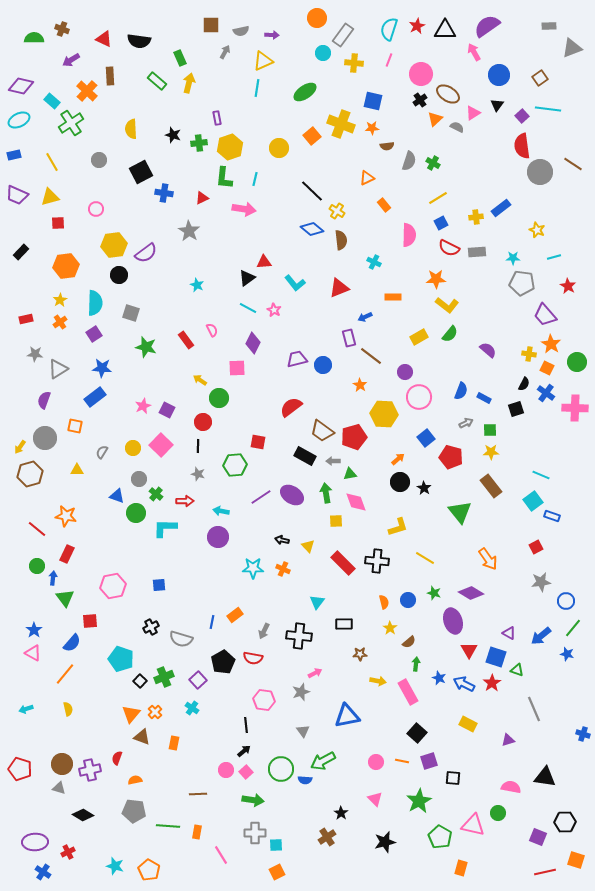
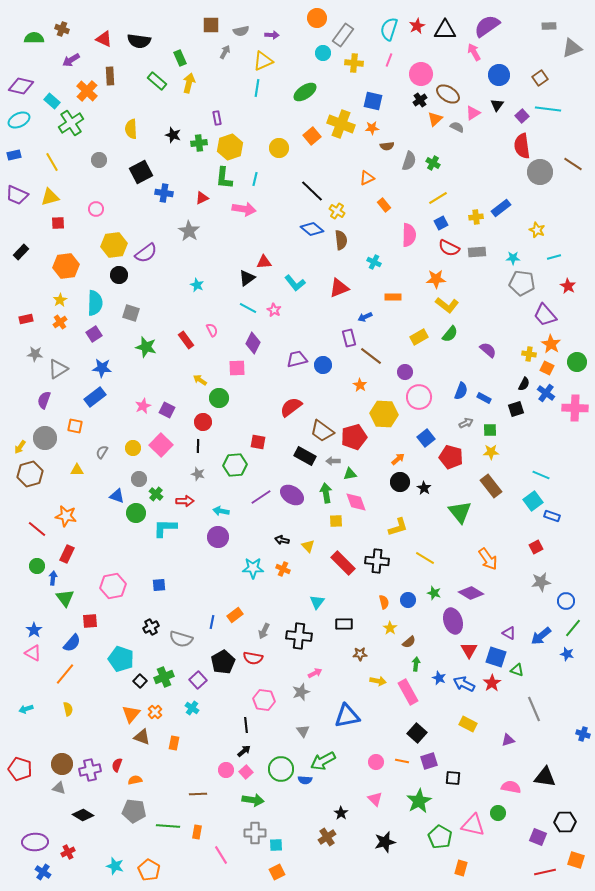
red semicircle at (117, 758): moved 7 px down
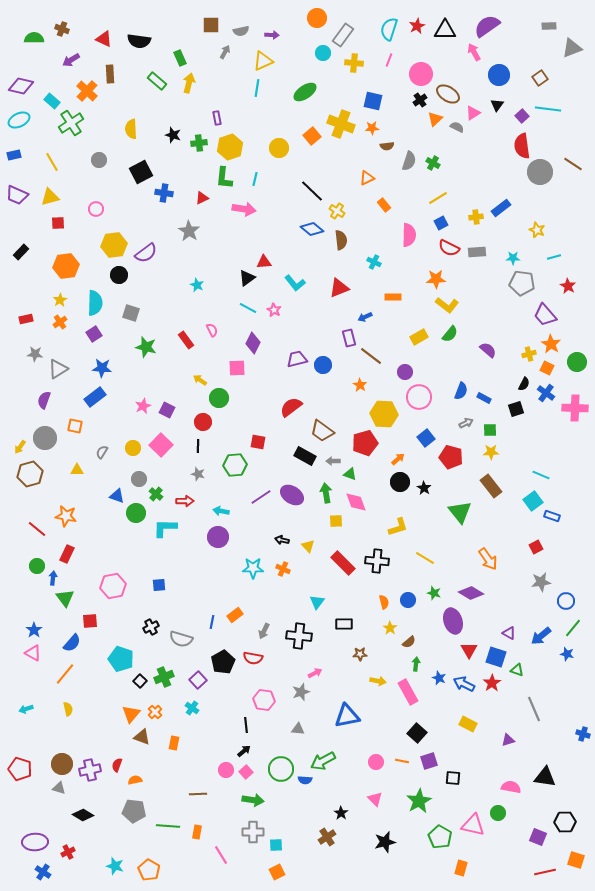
brown rectangle at (110, 76): moved 2 px up
yellow cross at (529, 354): rotated 24 degrees counterclockwise
red pentagon at (354, 437): moved 11 px right, 6 px down
green triangle at (350, 474): rotated 32 degrees clockwise
gray triangle at (303, 731): moved 5 px left, 2 px up; rotated 48 degrees counterclockwise
gray cross at (255, 833): moved 2 px left, 1 px up
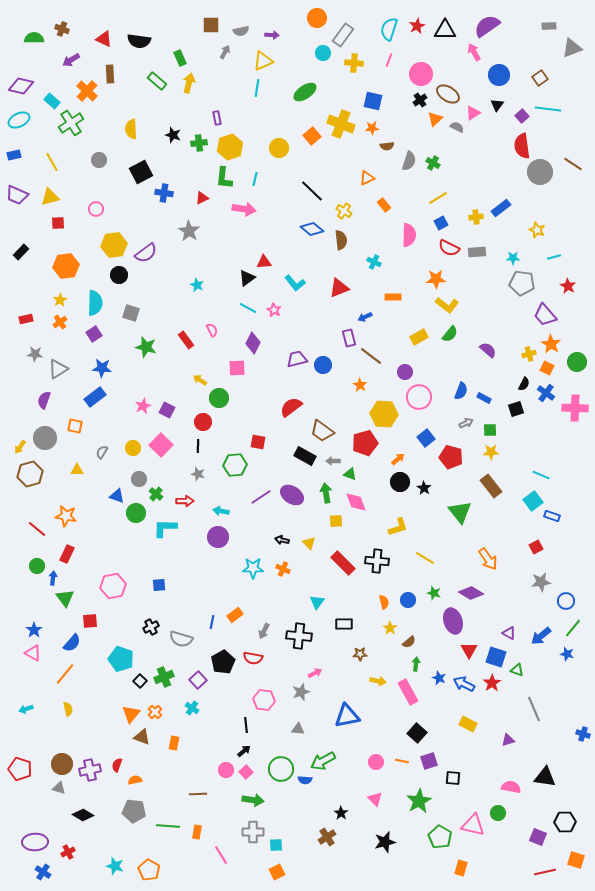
yellow cross at (337, 211): moved 7 px right
yellow triangle at (308, 546): moved 1 px right, 3 px up
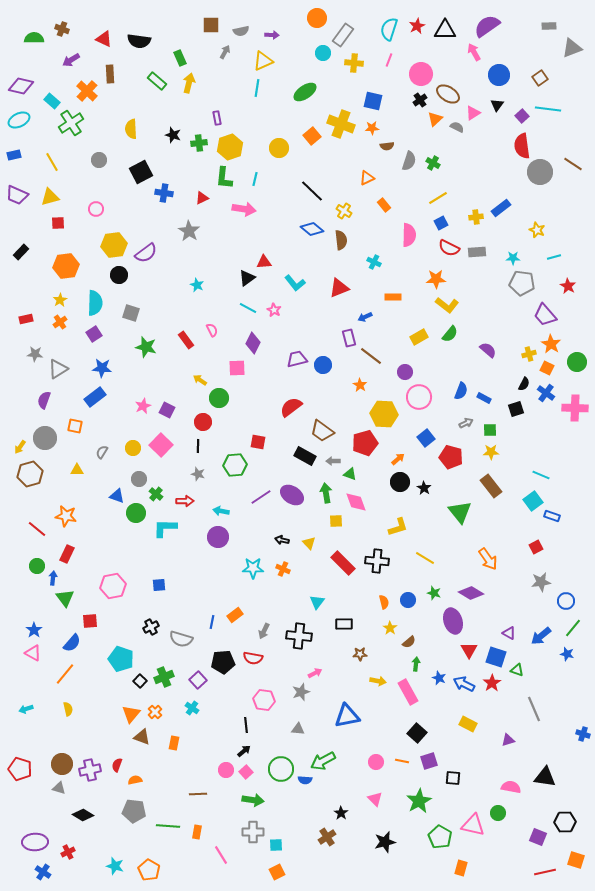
black pentagon at (223, 662): rotated 25 degrees clockwise
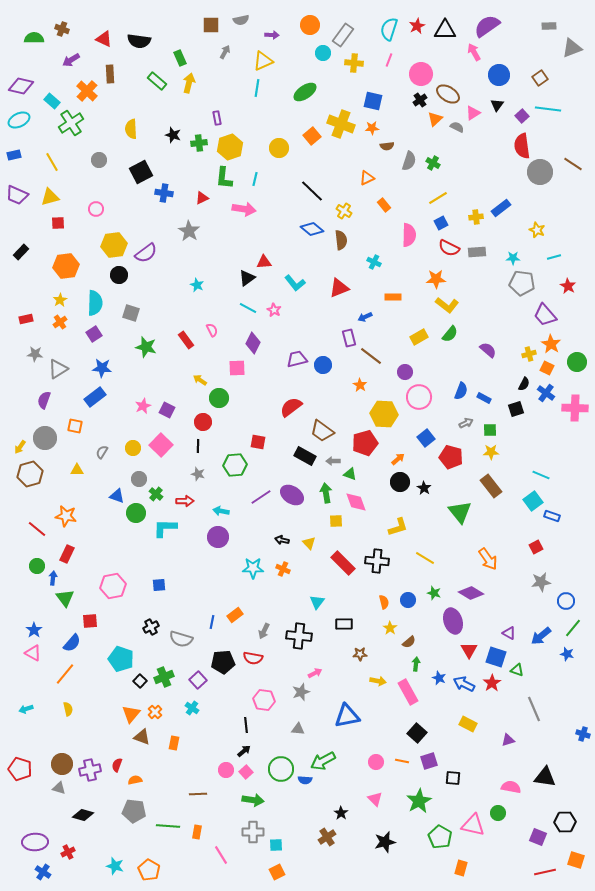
orange circle at (317, 18): moved 7 px left, 7 px down
gray semicircle at (241, 31): moved 11 px up
black diamond at (83, 815): rotated 15 degrees counterclockwise
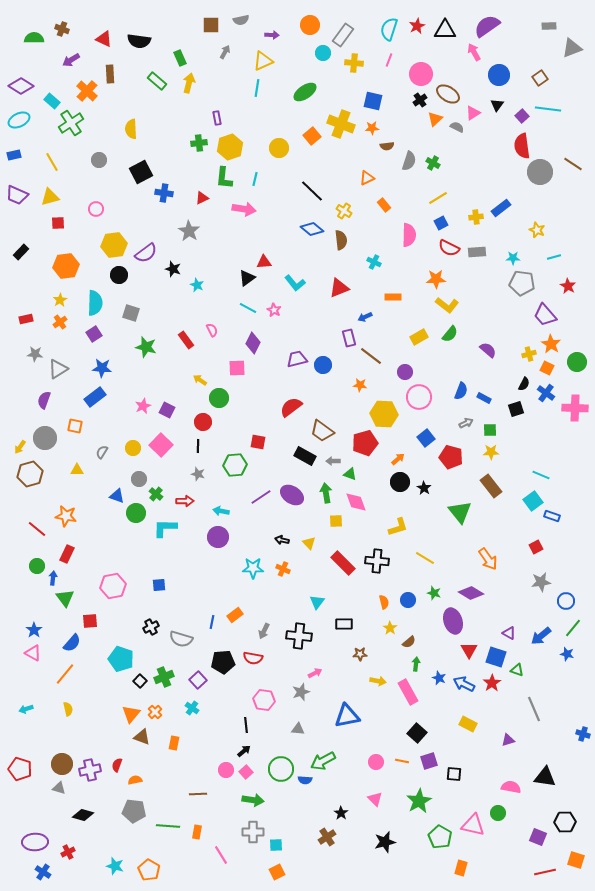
purple diamond at (21, 86): rotated 20 degrees clockwise
black star at (173, 135): moved 134 px down
orange star at (360, 385): rotated 24 degrees counterclockwise
black square at (453, 778): moved 1 px right, 4 px up
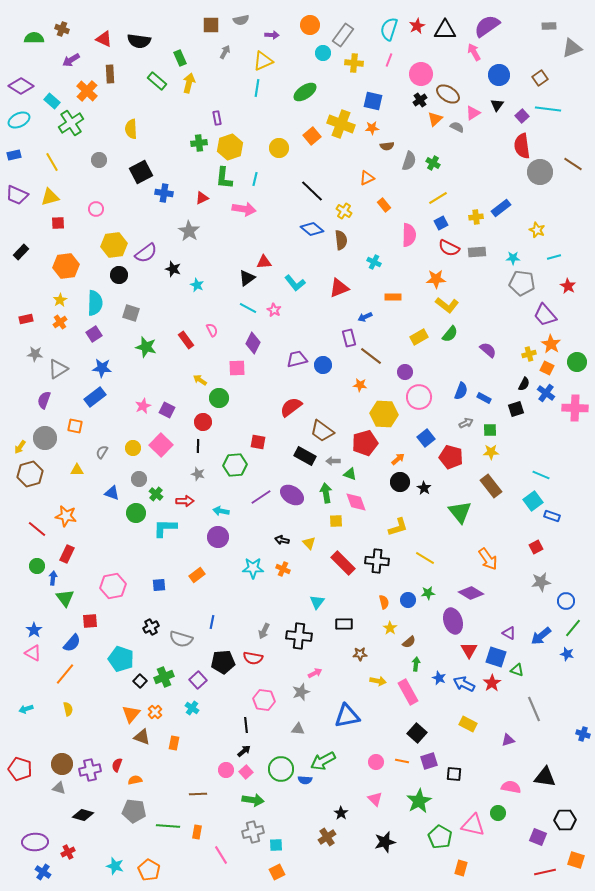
blue triangle at (117, 496): moved 5 px left, 3 px up
green star at (434, 593): moved 6 px left; rotated 24 degrees counterclockwise
orange rectangle at (235, 615): moved 38 px left, 40 px up
black hexagon at (565, 822): moved 2 px up
gray cross at (253, 832): rotated 15 degrees counterclockwise
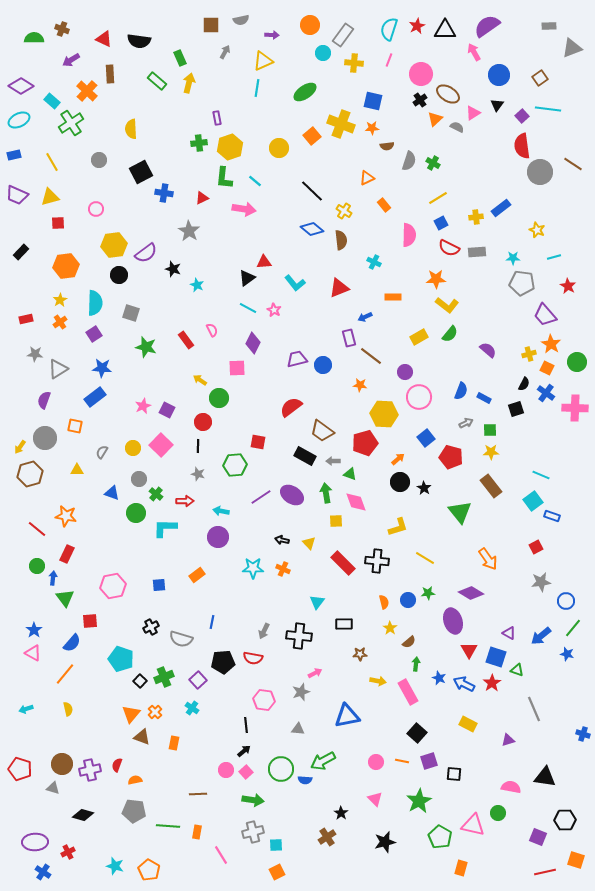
cyan line at (255, 179): moved 2 px down; rotated 64 degrees counterclockwise
gray triangle at (59, 788): moved 6 px left
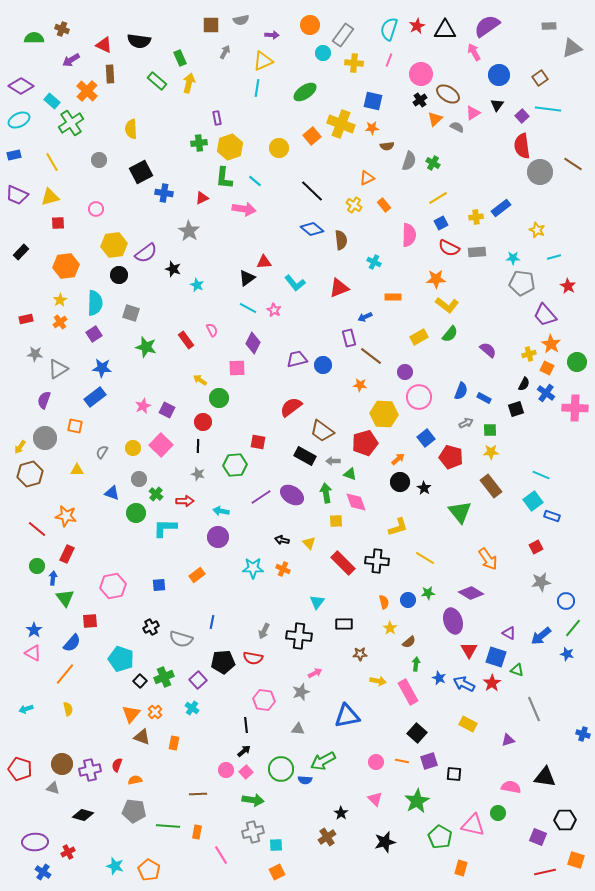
red triangle at (104, 39): moved 6 px down
yellow cross at (344, 211): moved 10 px right, 6 px up
green star at (419, 801): moved 2 px left
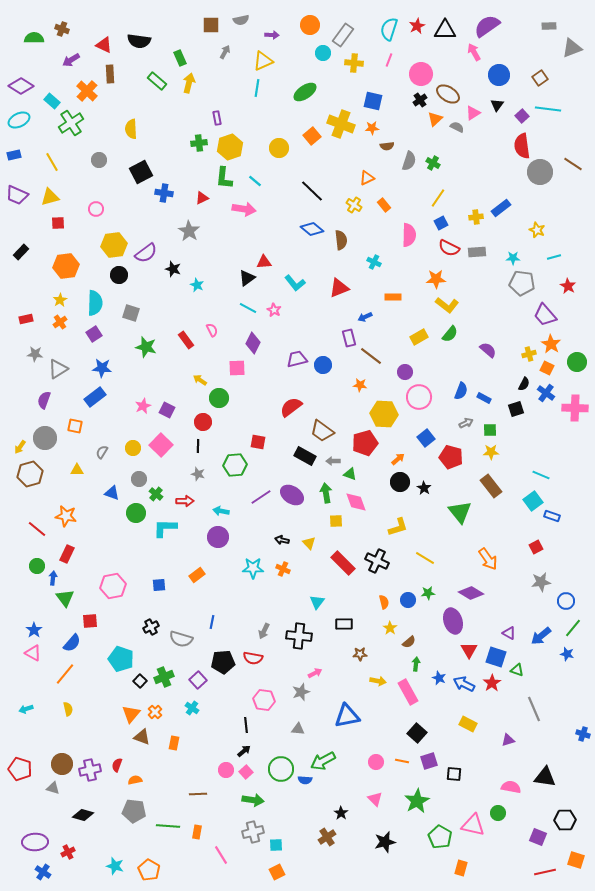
yellow line at (438, 198): rotated 24 degrees counterclockwise
black cross at (377, 561): rotated 20 degrees clockwise
